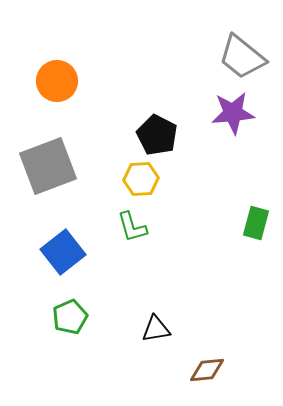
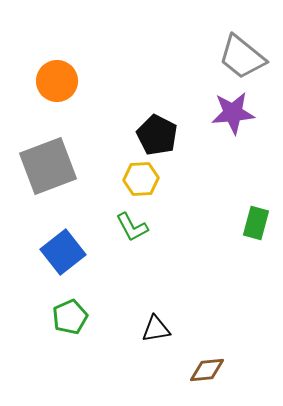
green L-shape: rotated 12 degrees counterclockwise
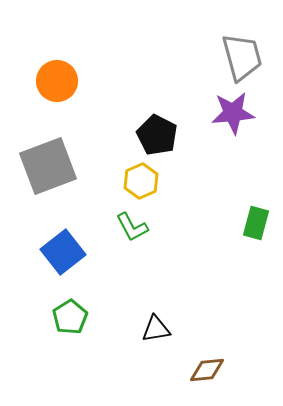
gray trapezoid: rotated 144 degrees counterclockwise
yellow hexagon: moved 2 px down; rotated 20 degrees counterclockwise
green pentagon: rotated 8 degrees counterclockwise
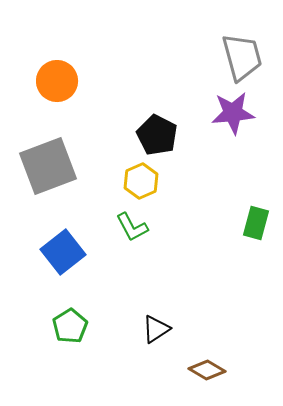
green pentagon: moved 9 px down
black triangle: rotated 24 degrees counterclockwise
brown diamond: rotated 36 degrees clockwise
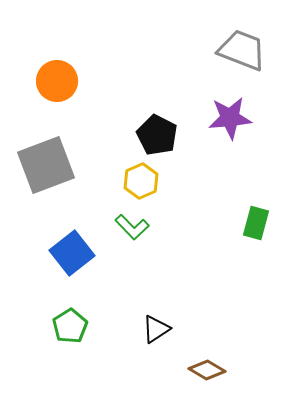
gray trapezoid: moved 7 px up; rotated 54 degrees counterclockwise
purple star: moved 3 px left, 5 px down
gray square: moved 2 px left, 1 px up
green L-shape: rotated 16 degrees counterclockwise
blue square: moved 9 px right, 1 px down
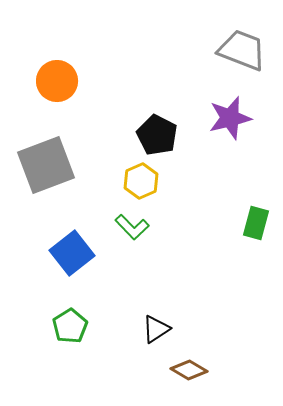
purple star: rotated 9 degrees counterclockwise
brown diamond: moved 18 px left
